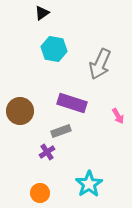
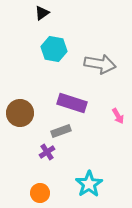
gray arrow: rotated 104 degrees counterclockwise
brown circle: moved 2 px down
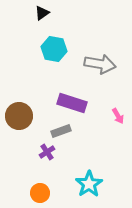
brown circle: moved 1 px left, 3 px down
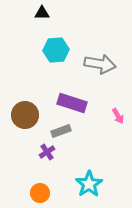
black triangle: rotated 35 degrees clockwise
cyan hexagon: moved 2 px right, 1 px down; rotated 15 degrees counterclockwise
brown circle: moved 6 px right, 1 px up
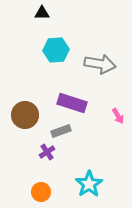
orange circle: moved 1 px right, 1 px up
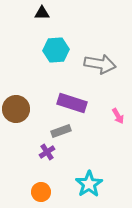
brown circle: moved 9 px left, 6 px up
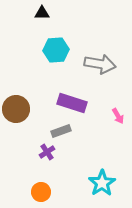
cyan star: moved 13 px right, 1 px up
